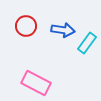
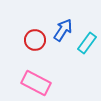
red circle: moved 9 px right, 14 px down
blue arrow: rotated 65 degrees counterclockwise
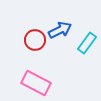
blue arrow: moved 3 px left; rotated 30 degrees clockwise
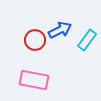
cyan rectangle: moved 3 px up
pink rectangle: moved 2 px left, 3 px up; rotated 16 degrees counterclockwise
